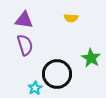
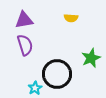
purple triangle: rotated 18 degrees counterclockwise
green star: rotated 18 degrees clockwise
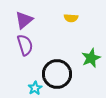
purple triangle: rotated 30 degrees counterclockwise
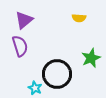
yellow semicircle: moved 8 px right
purple semicircle: moved 5 px left, 1 px down
cyan star: rotated 16 degrees counterclockwise
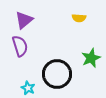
cyan star: moved 7 px left
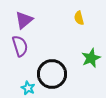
yellow semicircle: rotated 72 degrees clockwise
black circle: moved 5 px left
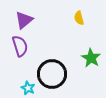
green star: rotated 18 degrees counterclockwise
